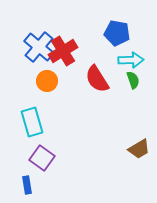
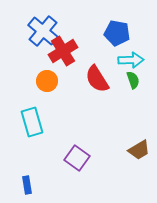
blue cross: moved 4 px right, 16 px up
brown trapezoid: moved 1 px down
purple square: moved 35 px right
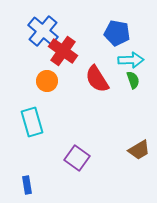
red cross: rotated 24 degrees counterclockwise
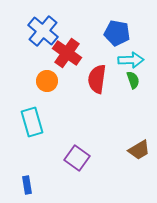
red cross: moved 4 px right, 2 px down
red semicircle: rotated 40 degrees clockwise
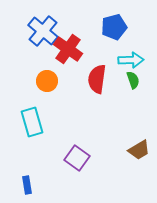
blue pentagon: moved 3 px left, 6 px up; rotated 25 degrees counterclockwise
red cross: moved 1 px right, 4 px up
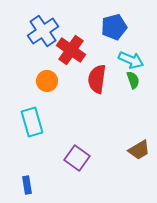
blue cross: rotated 16 degrees clockwise
red cross: moved 3 px right, 1 px down
cyan arrow: rotated 25 degrees clockwise
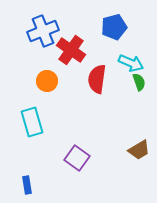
blue cross: rotated 12 degrees clockwise
cyan arrow: moved 3 px down
green semicircle: moved 6 px right, 2 px down
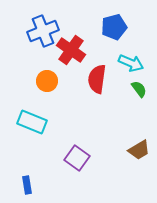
green semicircle: moved 7 px down; rotated 18 degrees counterclockwise
cyan rectangle: rotated 52 degrees counterclockwise
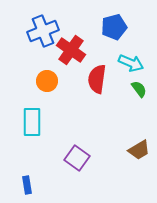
cyan rectangle: rotated 68 degrees clockwise
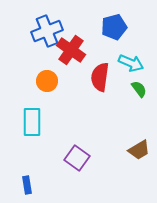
blue cross: moved 4 px right
red semicircle: moved 3 px right, 2 px up
